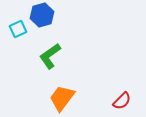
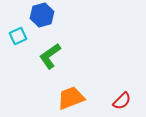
cyan square: moved 7 px down
orange trapezoid: moved 9 px right; rotated 32 degrees clockwise
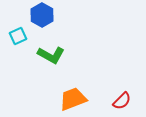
blue hexagon: rotated 15 degrees counterclockwise
green L-shape: moved 1 px right, 1 px up; rotated 116 degrees counterclockwise
orange trapezoid: moved 2 px right, 1 px down
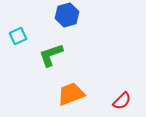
blue hexagon: moved 25 px right; rotated 15 degrees clockwise
green L-shape: rotated 132 degrees clockwise
orange trapezoid: moved 2 px left, 5 px up
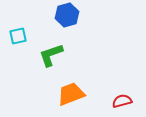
cyan square: rotated 12 degrees clockwise
red semicircle: rotated 150 degrees counterclockwise
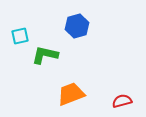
blue hexagon: moved 10 px right, 11 px down
cyan square: moved 2 px right
green L-shape: moved 6 px left; rotated 32 degrees clockwise
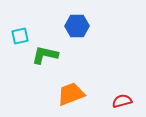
blue hexagon: rotated 15 degrees clockwise
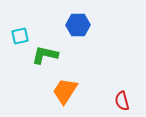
blue hexagon: moved 1 px right, 1 px up
orange trapezoid: moved 6 px left, 3 px up; rotated 36 degrees counterclockwise
red semicircle: rotated 90 degrees counterclockwise
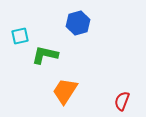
blue hexagon: moved 2 px up; rotated 15 degrees counterclockwise
red semicircle: rotated 36 degrees clockwise
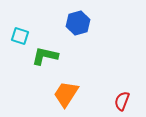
cyan square: rotated 30 degrees clockwise
green L-shape: moved 1 px down
orange trapezoid: moved 1 px right, 3 px down
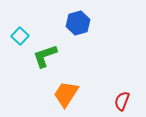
cyan square: rotated 24 degrees clockwise
green L-shape: rotated 32 degrees counterclockwise
